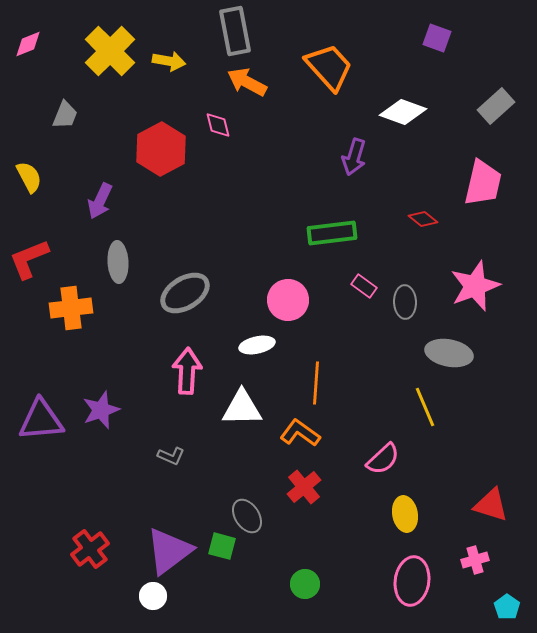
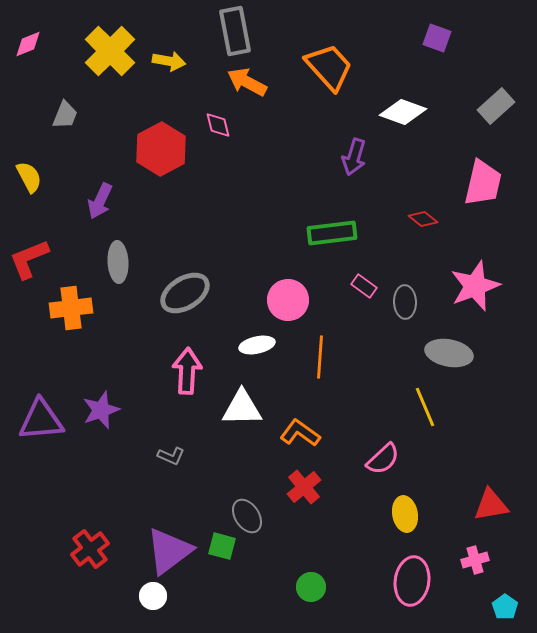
orange line at (316, 383): moved 4 px right, 26 px up
red triangle at (491, 505): rotated 27 degrees counterclockwise
green circle at (305, 584): moved 6 px right, 3 px down
cyan pentagon at (507, 607): moved 2 px left
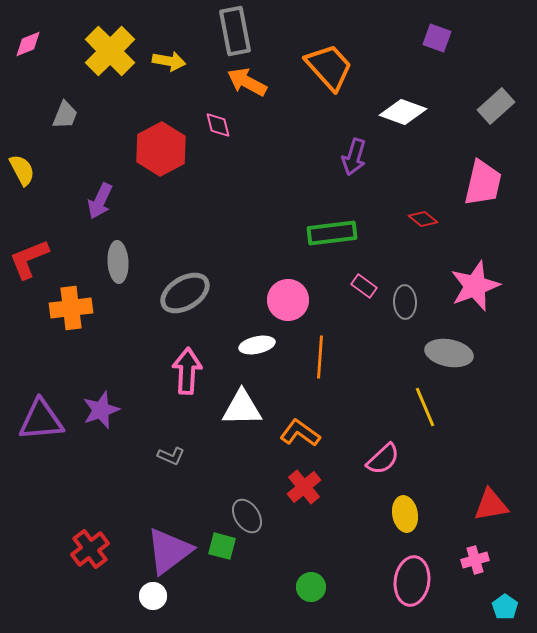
yellow semicircle at (29, 177): moved 7 px left, 7 px up
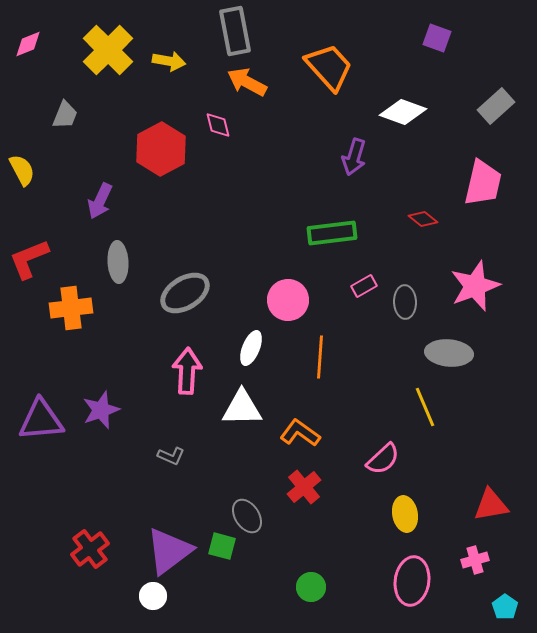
yellow cross at (110, 51): moved 2 px left, 1 px up
pink rectangle at (364, 286): rotated 65 degrees counterclockwise
white ellipse at (257, 345): moved 6 px left, 3 px down; rotated 56 degrees counterclockwise
gray ellipse at (449, 353): rotated 6 degrees counterclockwise
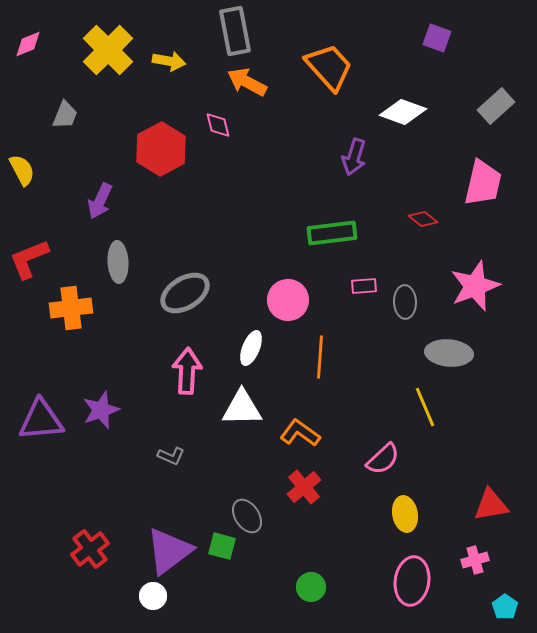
pink rectangle at (364, 286): rotated 25 degrees clockwise
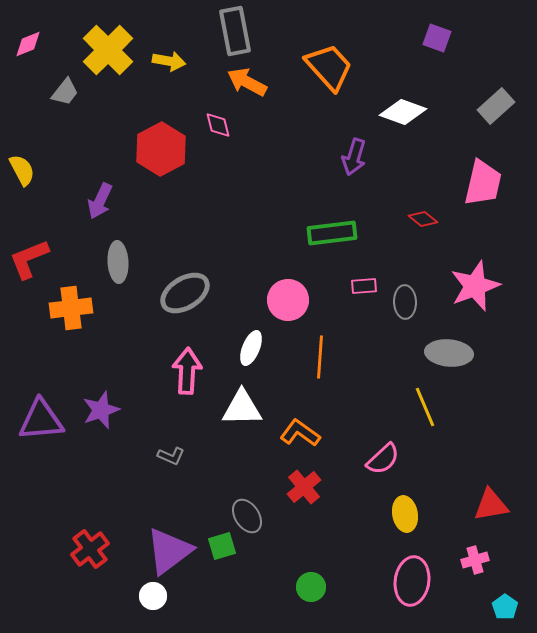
gray trapezoid at (65, 115): moved 23 px up; rotated 16 degrees clockwise
green square at (222, 546): rotated 32 degrees counterclockwise
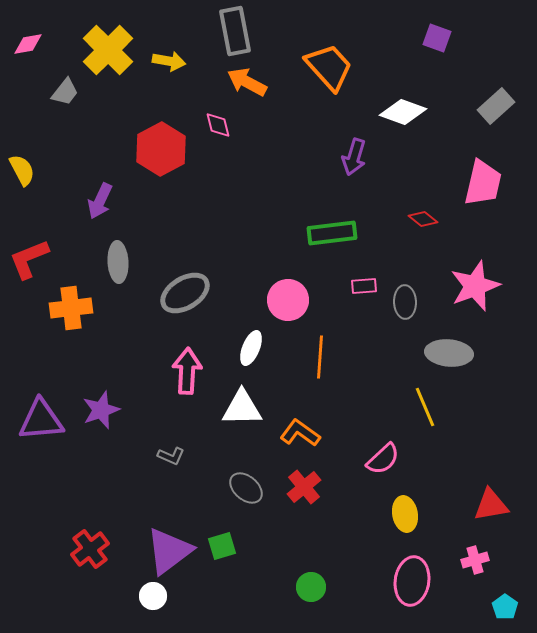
pink diamond at (28, 44): rotated 12 degrees clockwise
gray ellipse at (247, 516): moved 1 px left, 28 px up; rotated 16 degrees counterclockwise
